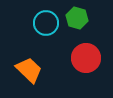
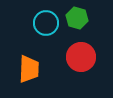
red circle: moved 5 px left, 1 px up
orange trapezoid: moved 1 px up; rotated 48 degrees clockwise
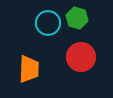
cyan circle: moved 2 px right
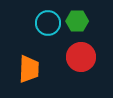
green hexagon: moved 3 px down; rotated 15 degrees counterclockwise
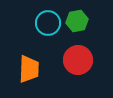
green hexagon: rotated 10 degrees counterclockwise
red circle: moved 3 px left, 3 px down
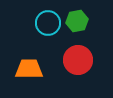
orange trapezoid: rotated 92 degrees counterclockwise
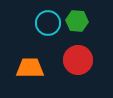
green hexagon: rotated 15 degrees clockwise
orange trapezoid: moved 1 px right, 1 px up
